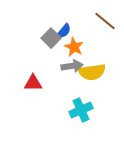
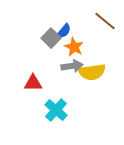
cyan cross: moved 25 px left; rotated 25 degrees counterclockwise
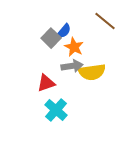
red triangle: moved 13 px right; rotated 18 degrees counterclockwise
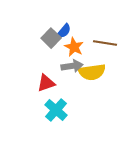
brown line: moved 22 px down; rotated 30 degrees counterclockwise
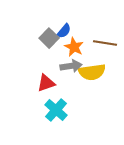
gray square: moved 2 px left
gray arrow: moved 1 px left
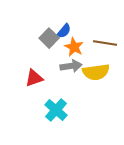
yellow semicircle: moved 4 px right
red triangle: moved 12 px left, 5 px up
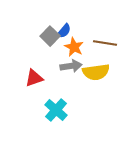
gray square: moved 1 px right, 2 px up
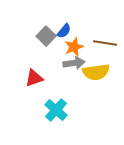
gray square: moved 4 px left
orange star: rotated 24 degrees clockwise
gray arrow: moved 3 px right, 3 px up
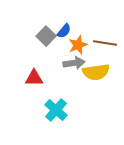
orange star: moved 4 px right, 2 px up
red triangle: rotated 18 degrees clockwise
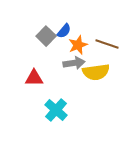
brown line: moved 2 px right, 1 px down; rotated 10 degrees clockwise
